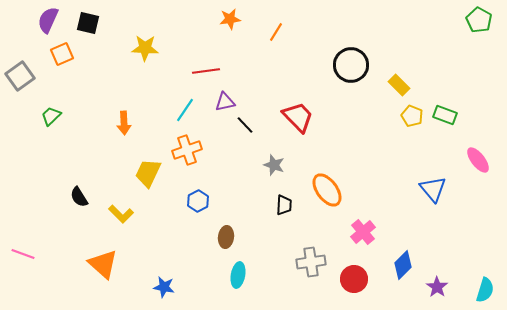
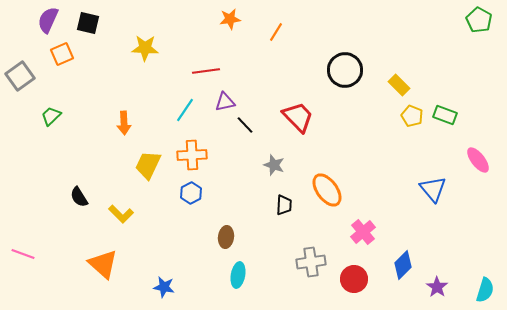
black circle: moved 6 px left, 5 px down
orange cross: moved 5 px right, 5 px down; rotated 16 degrees clockwise
yellow trapezoid: moved 8 px up
blue hexagon: moved 7 px left, 8 px up
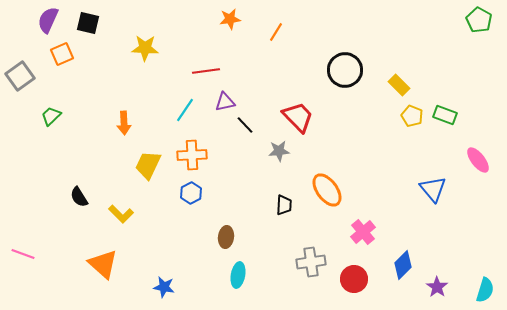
gray star: moved 5 px right, 14 px up; rotated 25 degrees counterclockwise
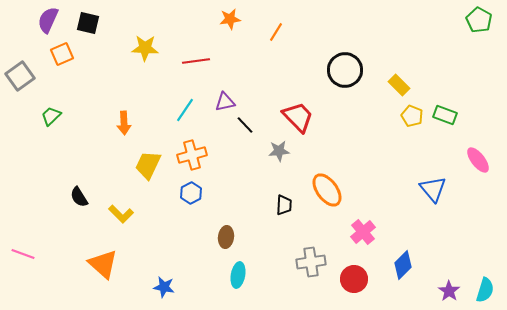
red line: moved 10 px left, 10 px up
orange cross: rotated 12 degrees counterclockwise
purple star: moved 12 px right, 4 px down
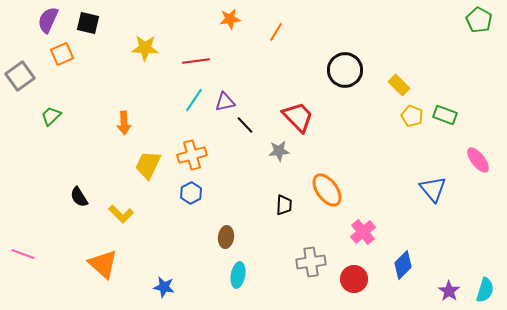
cyan line: moved 9 px right, 10 px up
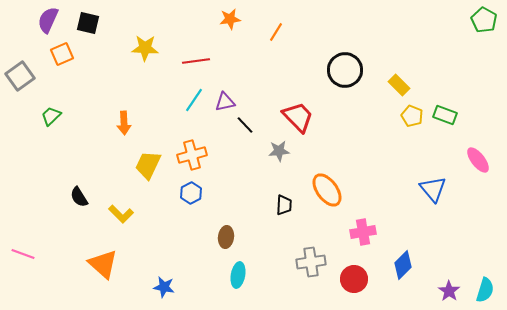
green pentagon: moved 5 px right
pink cross: rotated 30 degrees clockwise
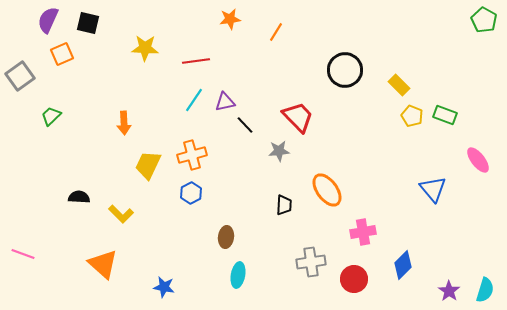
black semicircle: rotated 125 degrees clockwise
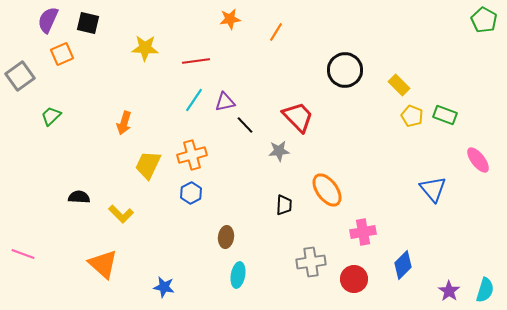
orange arrow: rotated 20 degrees clockwise
